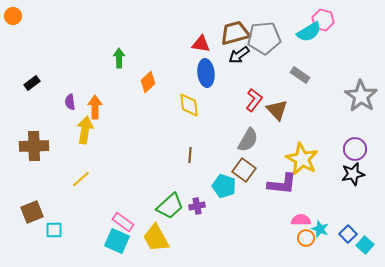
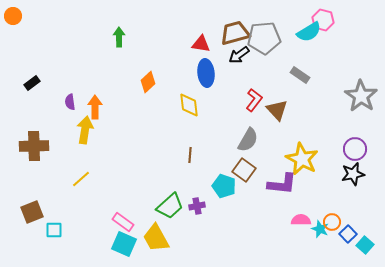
green arrow at (119, 58): moved 21 px up
orange circle at (306, 238): moved 26 px right, 16 px up
cyan square at (117, 241): moved 7 px right, 3 px down
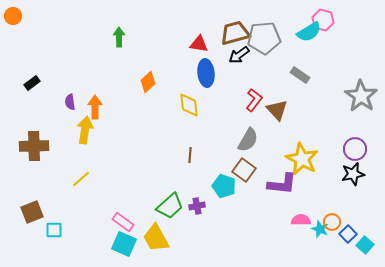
red triangle at (201, 44): moved 2 px left
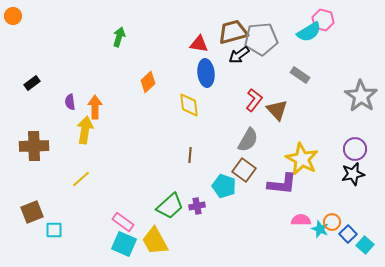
brown trapezoid at (235, 33): moved 2 px left, 1 px up
green arrow at (119, 37): rotated 18 degrees clockwise
gray pentagon at (264, 38): moved 3 px left, 1 px down
yellow trapezoid at (156, 238): moved 1 px left, 3 px down
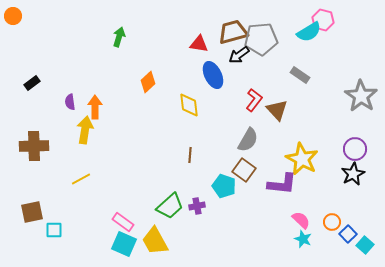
blue ellipse at (206, 73): moved 7 px right, 2 px down; rotated 20 degrees counterclockwise
black star at (353, 174): rotated 15 degrees counterclockwise
yellow line at (81, 179): rotated 12 degrees clockwise
brown square at (32, 212): rotated 10 degrees clockwise
pink semicircle at (301, 220): rotated 42 degrees clockwise
cyan star at (320, 229): moved 17 px left, 10 px down
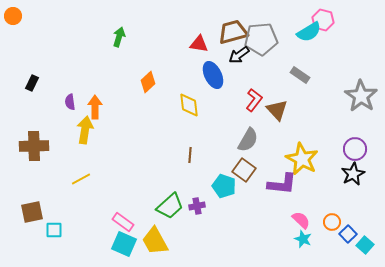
black rectangle at (32, 83): rotated 28 degrees counterclockwise
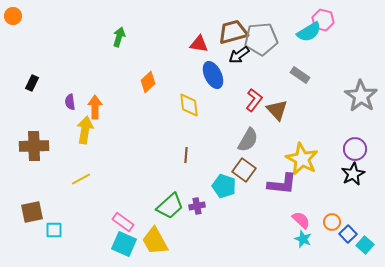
brown line at (190, 155): moved 4 px left
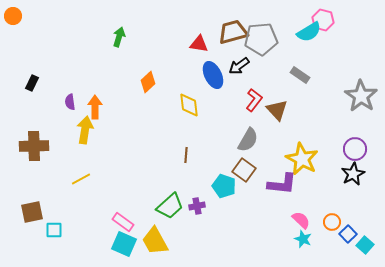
black arrow at (239, 55): moved 11 px down
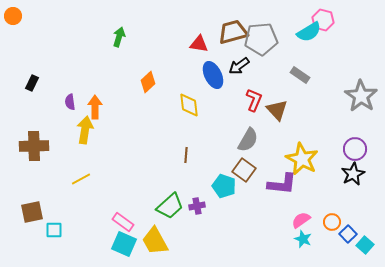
red L-shape at (254, 100): rotated 15 degrees counterclockwise
pink semicircle at (301, 220): rotated 78 degrees counterclockwise
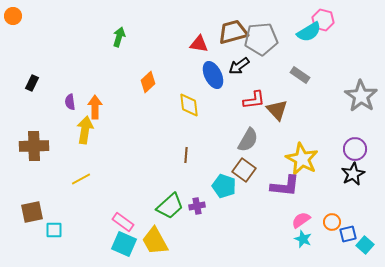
red L-shape at (254, 100): rotated 60 degrees clockwise
purple L-shape at (282, 184): moved 3 px right, 2 px down
blue square at (348, 234): rotated 30 degrees clockwise
